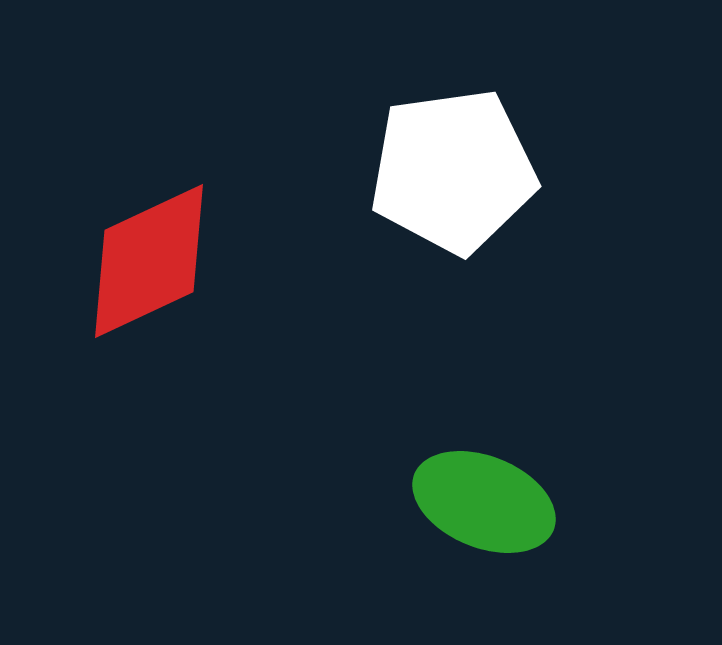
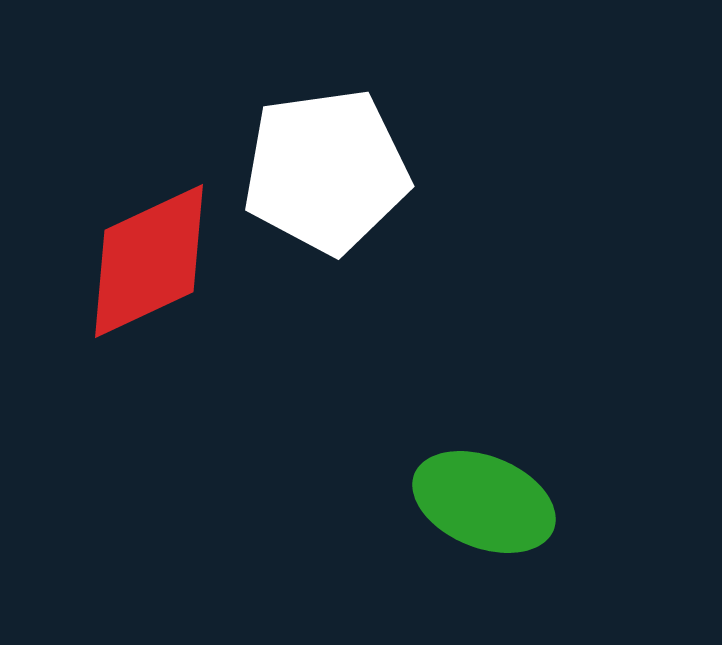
white pentagon: moved 127 px left
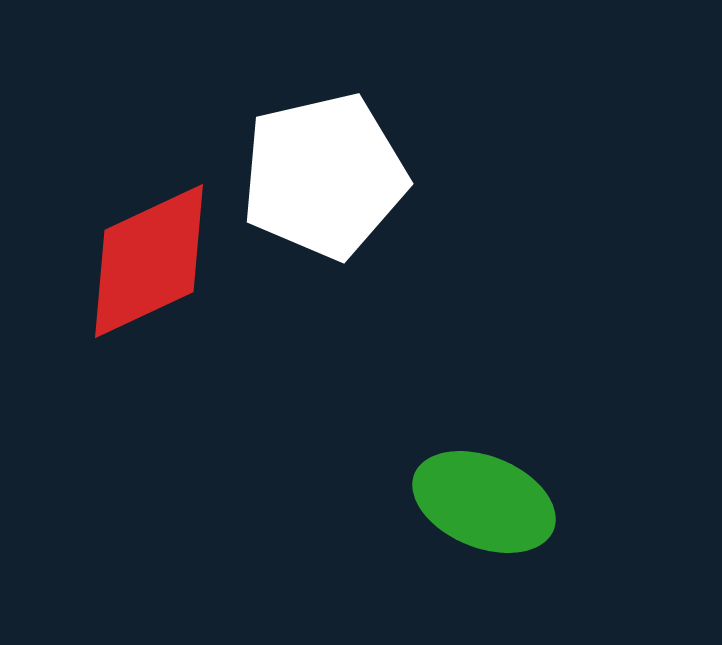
white pentagon: moved 2 px left, 5 px down; rotated 5 degrees counterclockwise
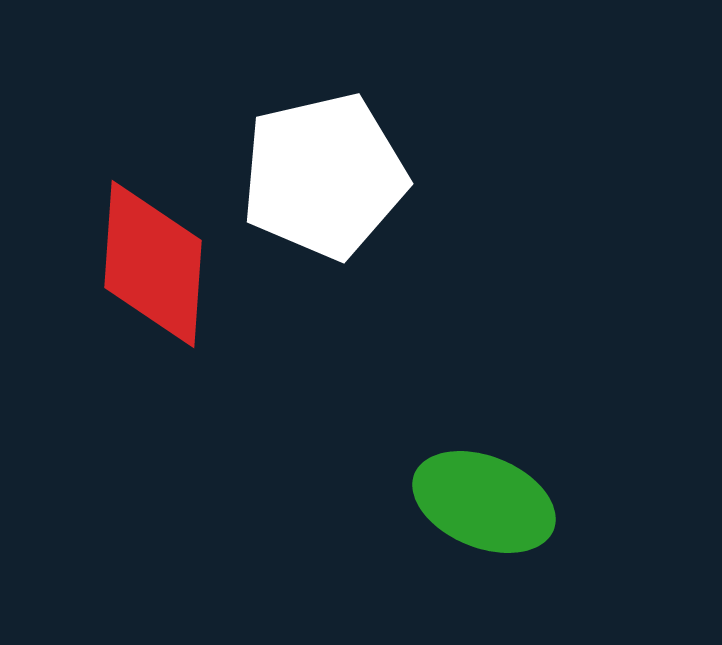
red diamond: moved 4 px right, 3 px down; rotated 61 degrees counterclockwise
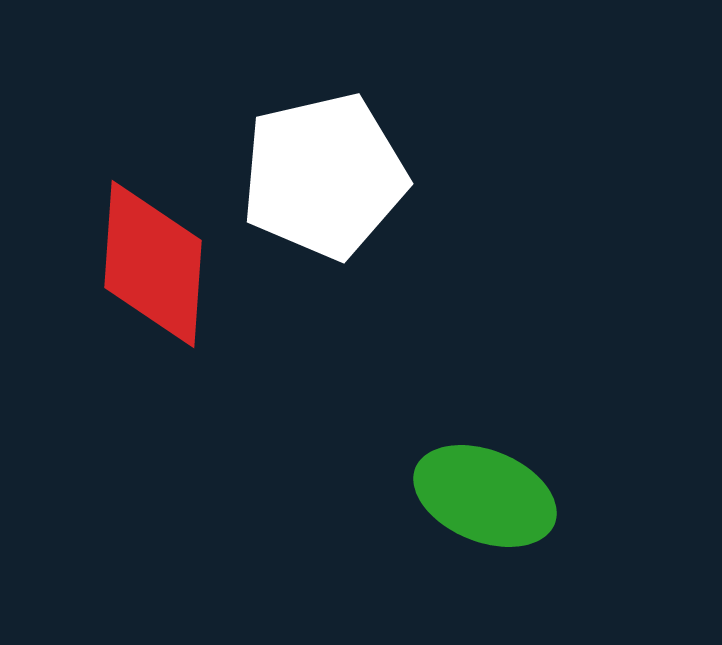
green ellipse: moved 1 px right, 6 px up
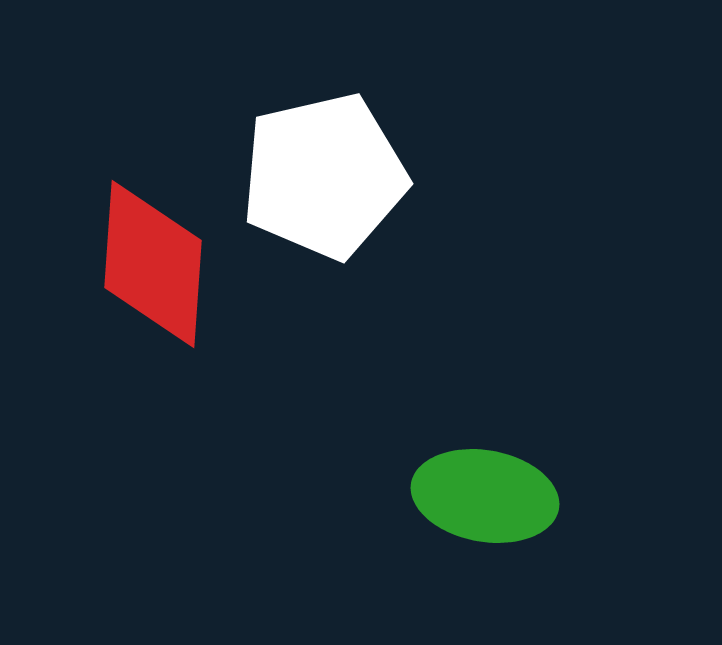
green ellipse: rotated 12 degrees counterclockwise
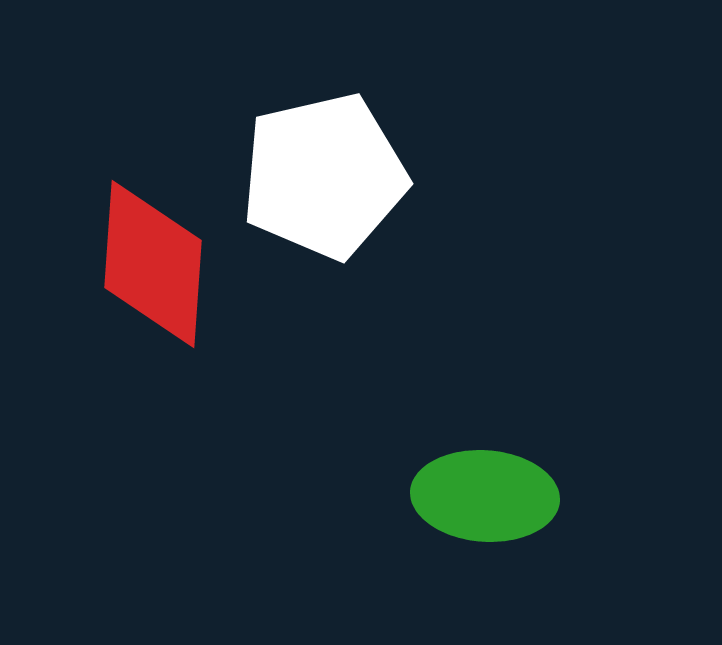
green ellipse: rotated 6 degrees counterclockwise
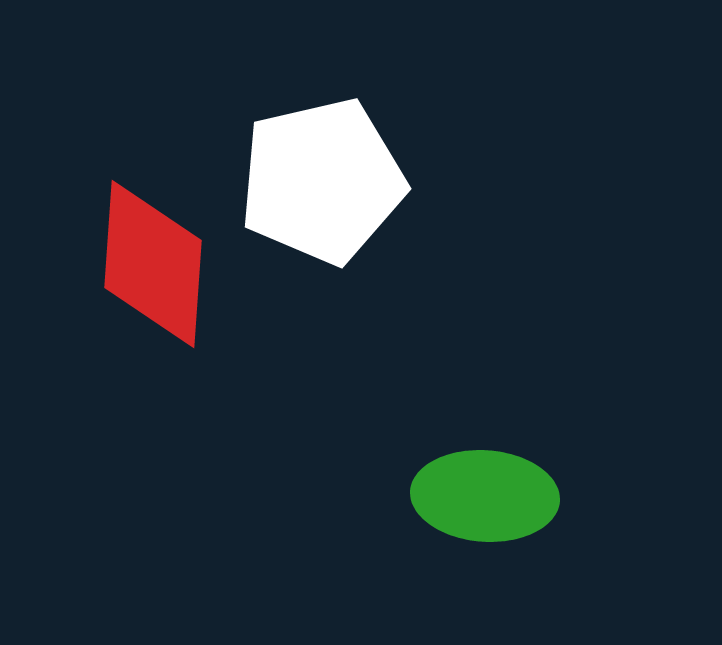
white pentagon: moved 2 px left, 5 px down
